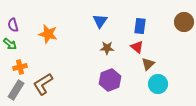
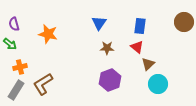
blue triangle: moved 1 px left, 2 px down
purple semicircle: moved 1 px right, 1 px up
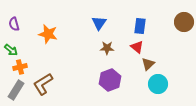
green arrow: moved 1 px right, 6 px down
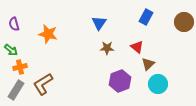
blue rectangle: moved 6 px right, 9 px up; rotated 21 degrees clockwise
purple hexagon: moved 10 px right, 1 px down
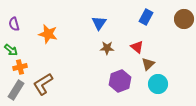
brown circle: moved 3 px up
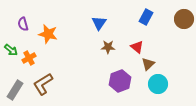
purple semicircle: moved 9 px right
brown star: moved 1 px right, 1 px up
orange cross: moved 9 px right, 9 px up; rotated 16 degrees counterclockwise
gray rectangle: moved 1 px left
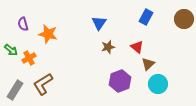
brown star: rotated 16 degrees counterclockwise
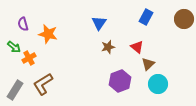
green arrow: moved 3 px right, 3 px up
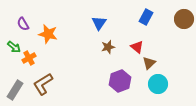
purple semicircle: rotated 16 degrees counterclockwise
brown triangle: moved 1 px right, 1 px up
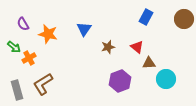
blue triangle: moved 15 px left, 6 px down
brown triangle: rotated 40 degrees clockwise
cyan circle: moved 8 px right, 5 px up
gray rectangle: moved 2 px right; rotated 48 degrees counterclockwise
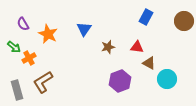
brown circle: moved 2 px down
orange star: rotated 12 degrees clockwise
red triangle: rotated 32 degrees counterclockwise
brown triangle: rotated 32 degrees clockwise
cyan circle: moved 1 px right
brown L-shape: moved 2 px up
